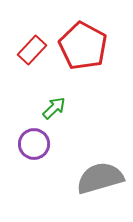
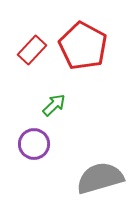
green arrow: moved 3 px up
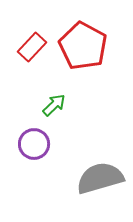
red rectangle: moved 3 px up
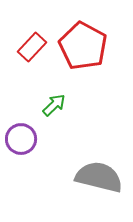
purple circle: moved 13 px left, 5 px up
gray semicircle: moved 1 px left, 1 px up; rotated 30 degrees clockwise
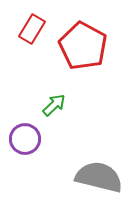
red rectangle: moved 18 px up; rotated 12 degrees counterclockwise
purple circle: moved 4 px right
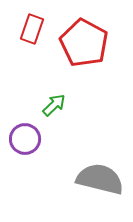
red rectangle: rotated 12 degrees counterclockwise
red pentagon: moved 1 px right, 3 px up
gray semicircle: moved 1 px right, 2 px down
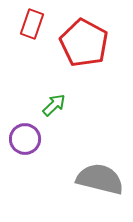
red rectangle: moved 5 px up
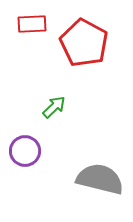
red rectangle: rotated 68 degrees clockwise
green arrow: moved 2 px down
purple circle: moved 12 px down
